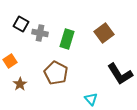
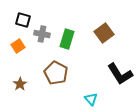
black square: moved 2 px right, 4 px up; rotated 14 degrees counterclockwise
gray cross: moved 2 px right, 1 px down
orange square: moved 8 px right, 15 px up
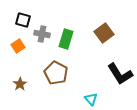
green rectangle: moved 1 px left
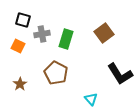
gray cross: rotated 21 degrees counterclockwise
orange square: rotated 32 degrees counterclockwise
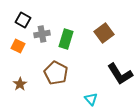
black square: rotated 14 degrees clockwise
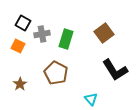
black square: moved 3 px down
black L-shape: moved 5 px left, 4 px up
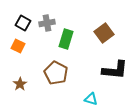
gray cross: moved 5 px right, 11 px up
black L-shape: rotated 52 degrees counterclockwise
cyan triangle: rotated 32 degrees counterclockwise
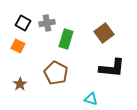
black L-shape: moved 3 px left, 2 px up
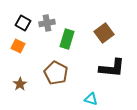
green rectangle: moved 1 px right
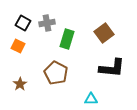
cyan triangle: rotated 16 degrees counterclockwise
